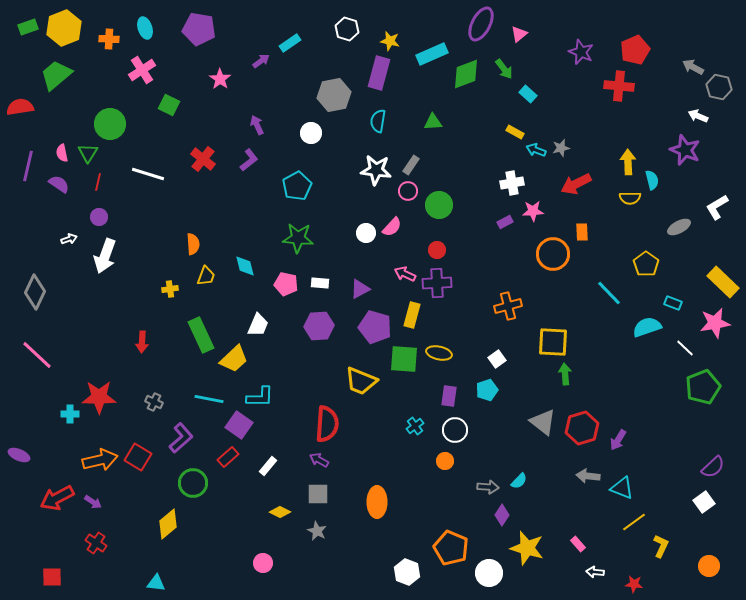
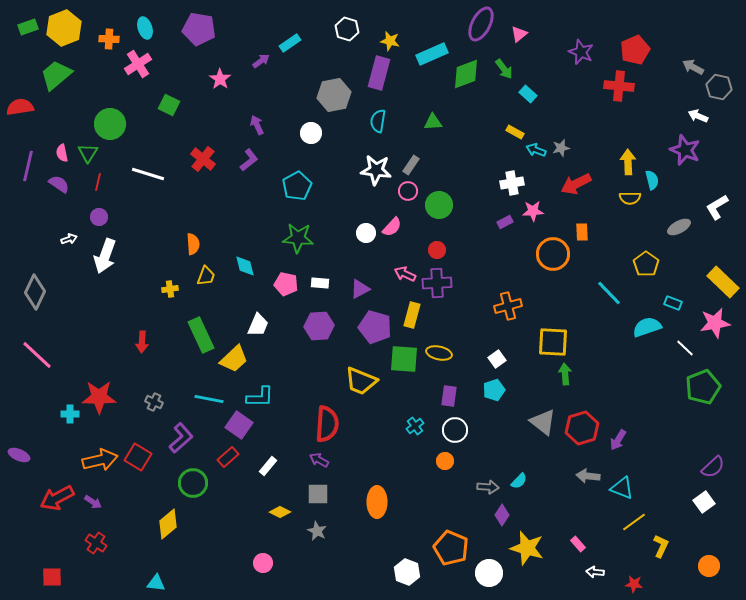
pink cross at (142, 70): moved 4 px left, 6 px up
cyan pentagon at (487, 390): moved 7 px right
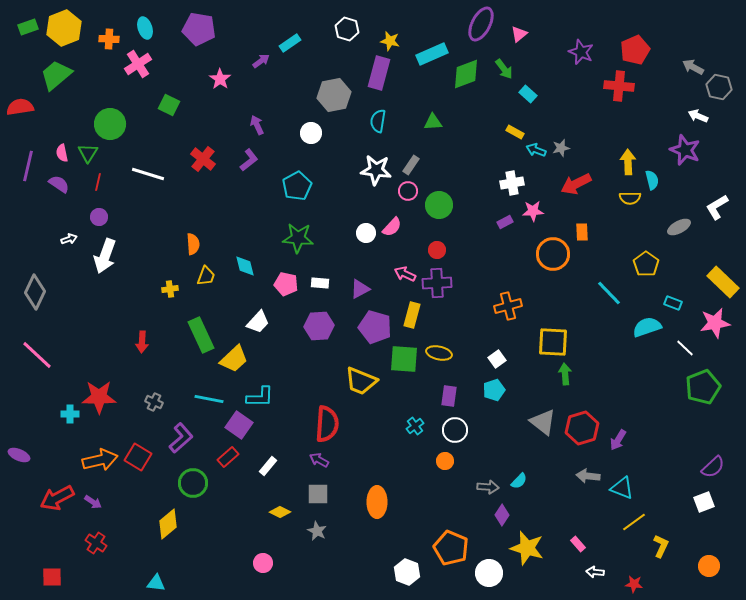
white trapezoid at (258, 325): moved 3 px up; rotated 20 degrees clockwise
white square at (704, 502): rotated 15 degrees clockwise
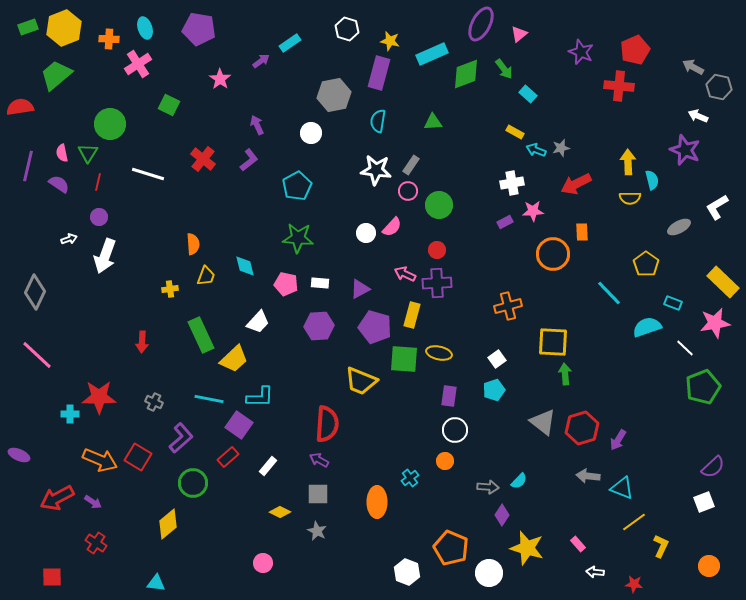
cyan cross at (415, 426): moved 5 px left, 52 px down
orange arrow at (100, 460): rotated 36 degrees clockwise
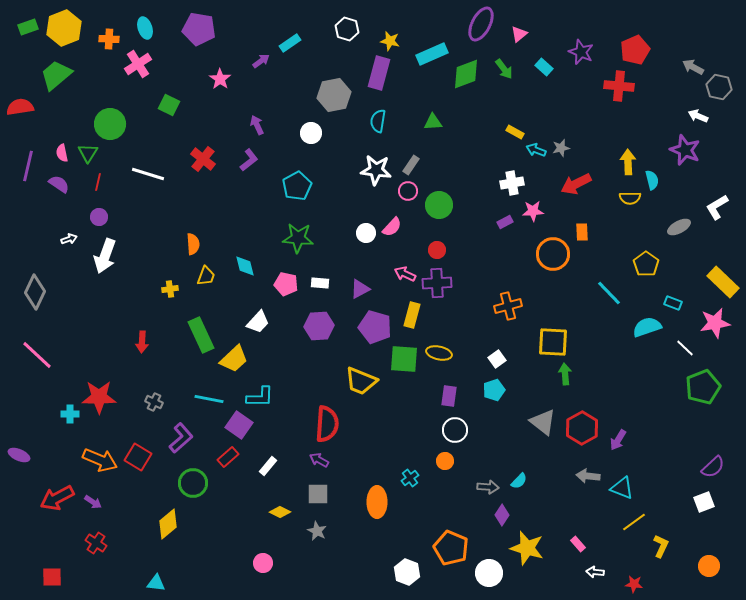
cyan rectangle at (528, 94): moved 16 px right, 27 px up
red hexagon at (582, 428): rotated 12 degrees counterclockwise
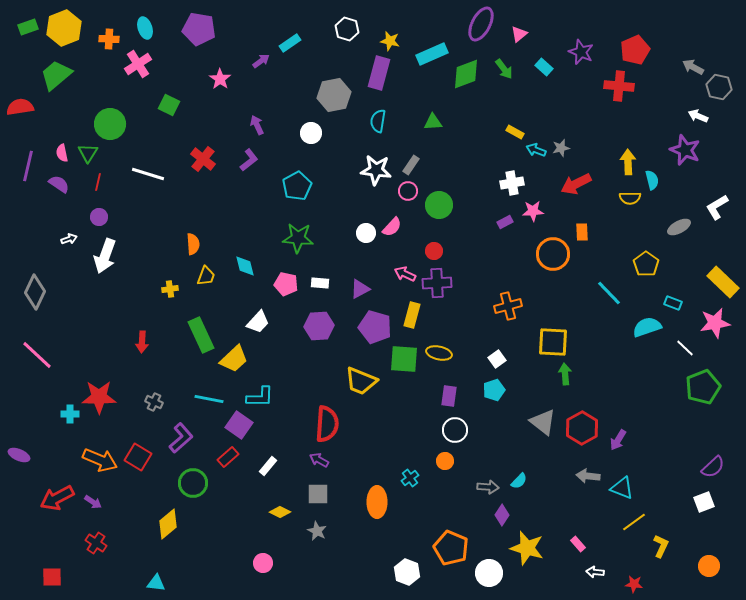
red circle at (437, 250): moved 3 px left, 1 px down
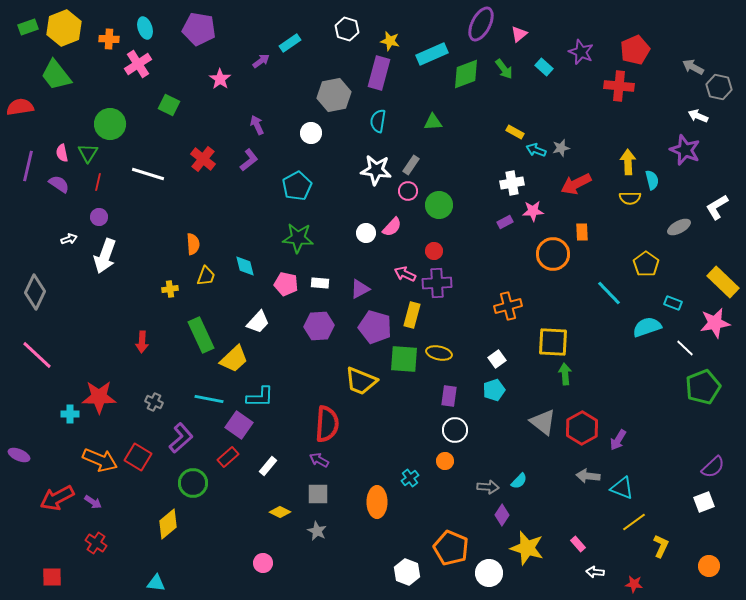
green trapezoid at (56, 75): rotated 88 degrees counterclockwise
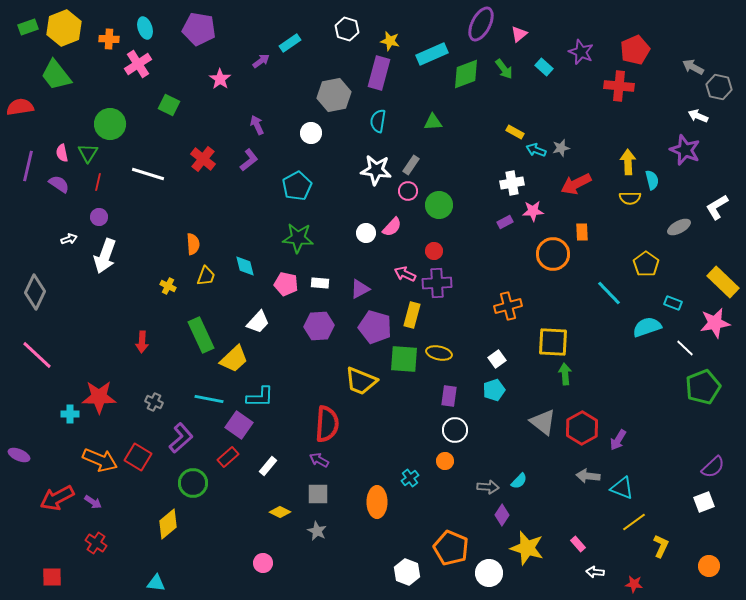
yellow cross at (170, 289): moved 2 px left, 3 px up; rotated 35 degrees clockwise
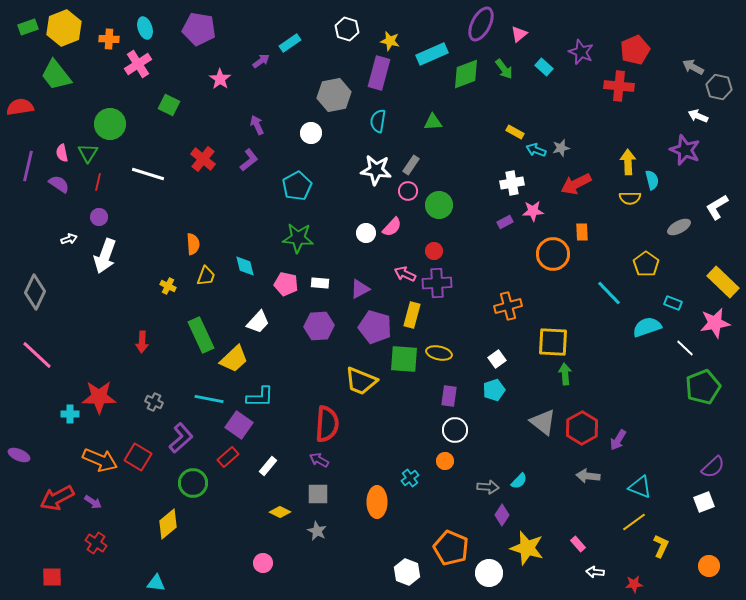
cyan triangle at (622, 488): moved 18 px right, 1 px up
red star at (634, 584): rotated 12 degrees counterclockwise
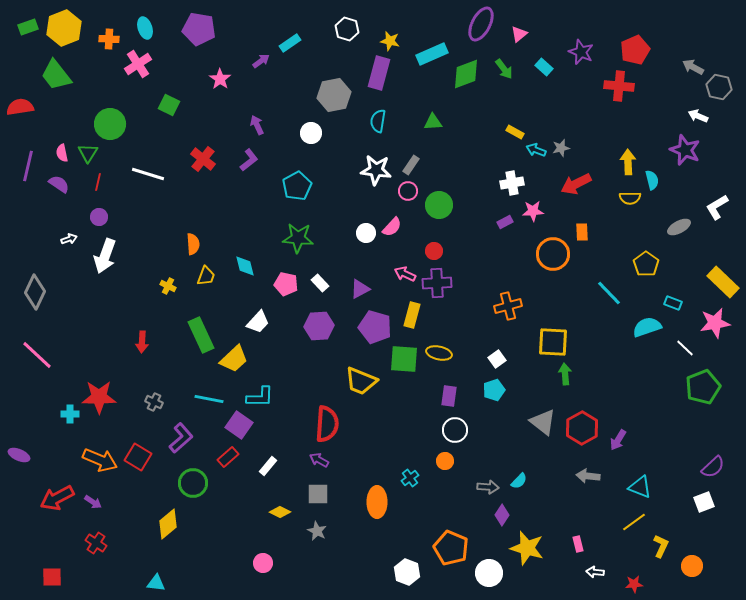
white rectangle at (320, 283): rotated 42 degrees clockwise
pink rectangle at (578, 544): rotated 28 degrees clockwise
orange circle at (709, 566): moved 17 px left
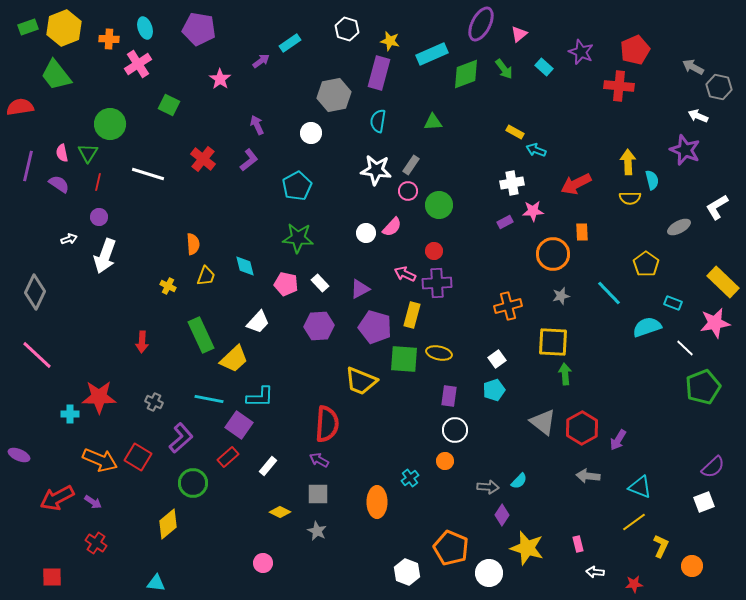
gray star at (561, 148): moved 148 px down
